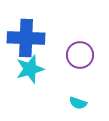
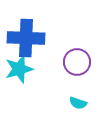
purple circle: moved 3 px left, 7 px down
cyan star: moved 11 px left
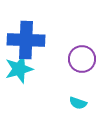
blue cross: moved 2 px down
purple circle: moved 5 px right, 3 px up
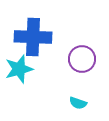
blue cross: moved 7 px right, 3 px up
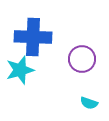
cyan star: moved 1 px right, 1 px down
cyan semicircle: moved 11 px right
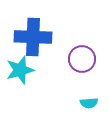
cyan semicircle: rotated 24 degrees counterclockwise
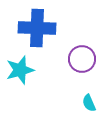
blue cross: moved 4 px right, 9 px up
cyan semicircle: rotated 72 degrees clockwise
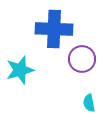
blue cross: moved 17 px right, 1 px down
cyan semicircle: rotated 12 degrees clockwise
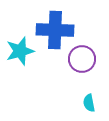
blue cross: moved 1 px right, 1 px down
cyan star: moved 19 px up
